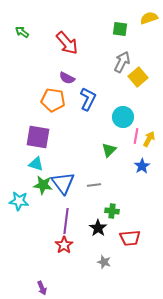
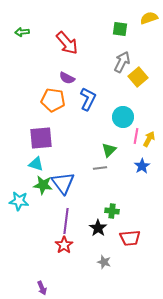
green arrow: rotated 40 degrees counterclockwise
purple square: moved 3 px right, 1 px down; rotated 15 degrees counterclockwise
gray line: moved 6 px right, 17 px up
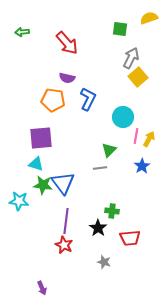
gray arrow: moved 9 px right, 4 px up
purple semicircle: rotated 14 degrees counterclockwise
red star: rotated 12 degrees counterclockwise
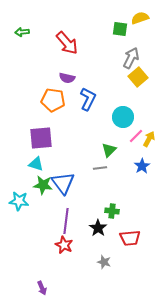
yellow semicircle: moved 9 px left
pink line: rotated 35 degrees clockwise
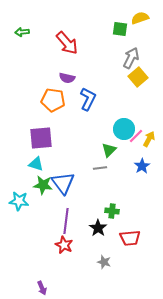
cyan circle: moved 1 px right, 12 px down
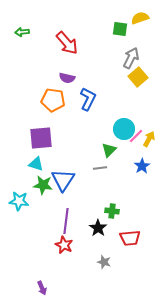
blue triangle: moved 3 px up; rotated 10 degrees clockwise
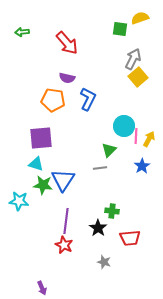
gray arrow: moved 2 px right, 1 px down
cyan circle: moved 3 px up
pink line: rotated 42 degrees counterclockwise
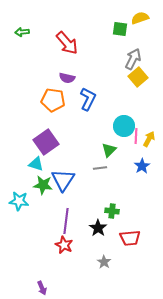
purple square: moved 5 px right, 4 px down; rotated 30 degrees counterclockwise
gray star: rotated 16 degrees clockwise
